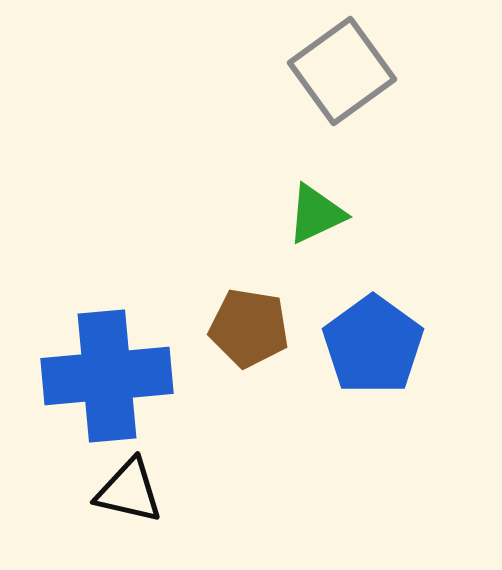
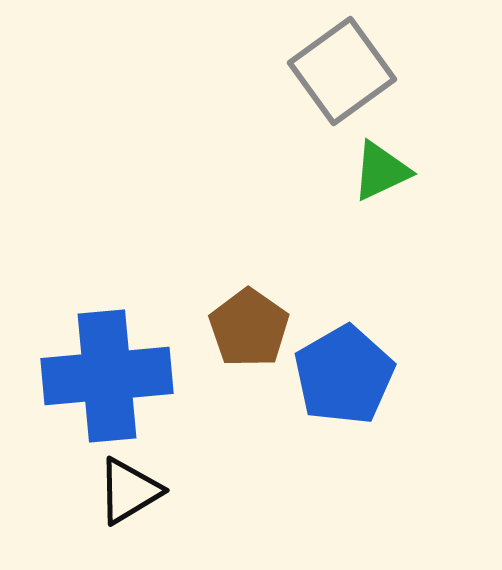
green triangle: moved 65 px right, 43 px up
brown pentagon: rotated 26 degrees clockwise
blue pentagon: moved 29 px left, 30 px down; rotated 6 degrees clockwise
black triangle: rotated 44 degrees counterclockwise
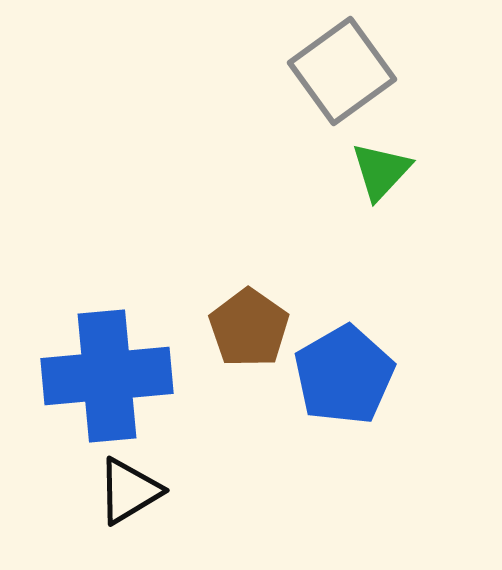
green triangle: rotated 22 degrees counterclockwise
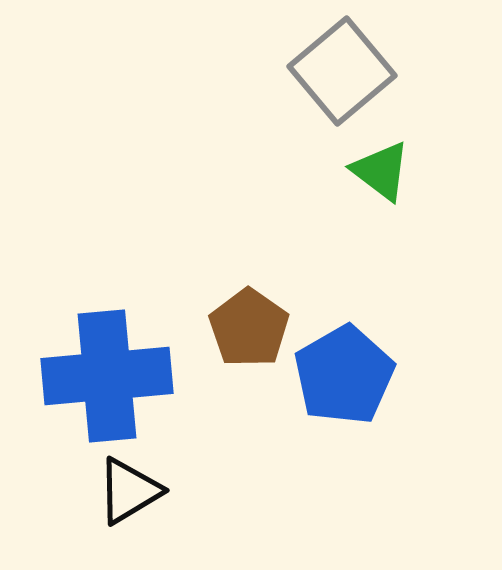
gray square: rotated 4 degrees counterclockwise
green triangle: rotated 36 degrees counterclockwise
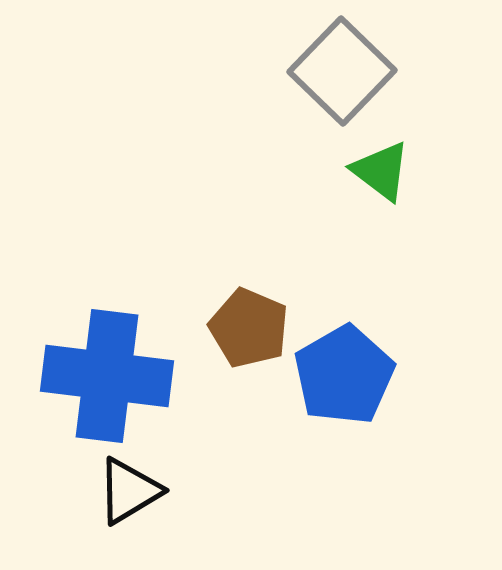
gray square: rotated 6 degrees counterclockwise
brown pentagon: rotated 12 degrees counterclockwise
blue cross: rotated 12 degrees clockwise
